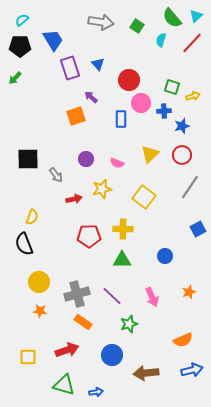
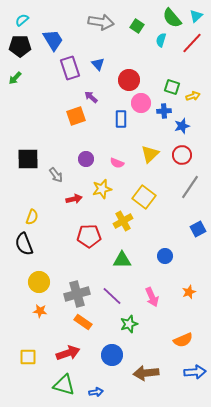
yellow cross at (123, 229): moved 8 px up; rotated 30 degrees counterclockwise
red arrow at (67, 350): moved 1 px right, 3 px down
blue arrow at (192, 370): moved 3 px right, 2 px down; rotated 10 degrees clockwise
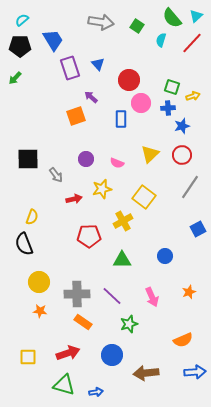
blue cross at (164, 111): moved 4 px right, 3 px up
gray cross at (77, 294): rotated 15 degrees clockwise
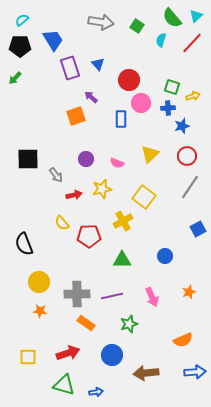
red circle at (182, 155): moved 5 px right, 1 px down
red arrow at (74, 199): moved 4 px up
yellow semicircle at (32, 217): moved 30 px right, 6 px down; rotated 119 degrees clockwise
purple line at (112, 296): rotated 55 degrees counterclockwise
orange rectangle at (83, 322): moved 3 px right, 1 px down
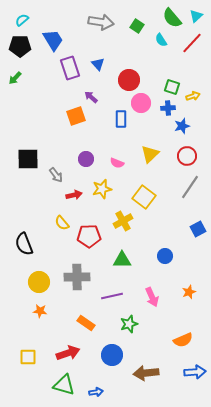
cyan semicircle at (161, 40): rotated 48 degrees counterclockwise
gray cross at (77, 294): moved 17 px up
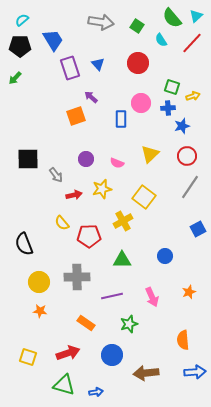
red circle at (129, 80): moved 9 px right, 17 px up
orange semicircle at (183, 340): rotated 108 degrees clockwise
yellow square at (28, 357): rotated 18 degrees clockwise
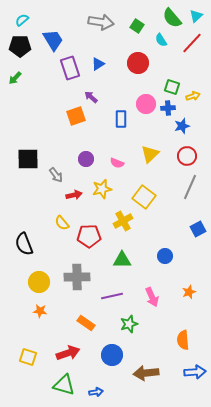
blue triangle at (98, 64): rotated 40 degrees clockwise
pink circle at (141, 103): moved 5 px right, 1 px down
gray line at (190, 187): rotated 10 degrees counterclockwise
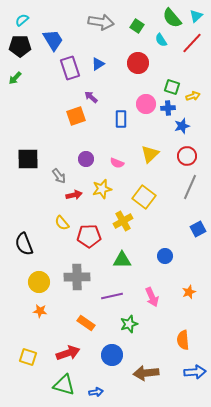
gray arrow at (56, 175): moved 3 px right, 1 px down
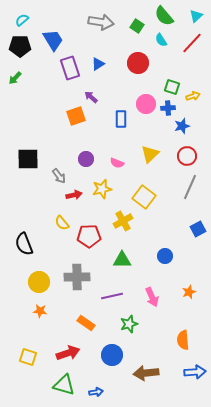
green semicircle at (172, 18): moved 8 px left, 2 px up
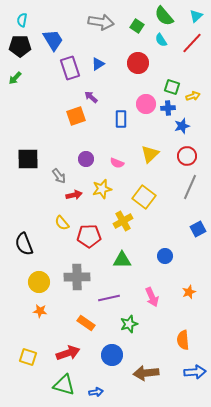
cyan semicircle at (22, 20): rotated 40 degrees counterclockwise
purple line at (112, 296): moved 3 px left, 2 px down
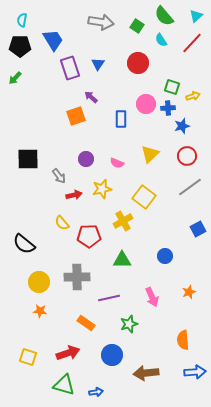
blue triangle at (98, 64): rotated 24 degrees counterclockwise
gray line at (190, 187): rotated 30 degrees clockwise
black semicircle at (24, 244): rotated 30 degrees counterclockwise
